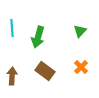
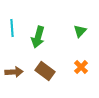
brown arrow: moved 2 px right, 4 px up; rotated 84 degrees clockwise
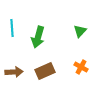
orange cross: rotated 16 degrees counterclockwise
brown rectangle: rotated 60 degrees counterclockwise
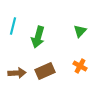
cyan line: moved 1 px right, 2 px up; rotated 18 degrees clockwise
orange cross: moved 1 px left, 1 px up
brown arrow: moved 3 px right, 1 px down
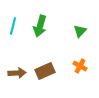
green arrow: moved 2 px right, 11 px up
